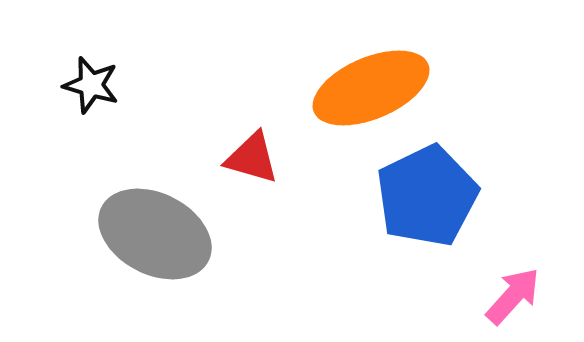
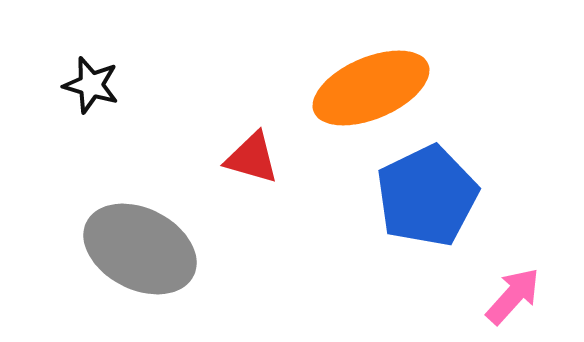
gray ellipse: moved 15 px left, 15 px down
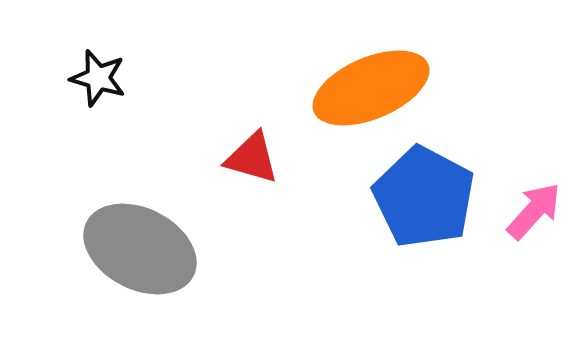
black star: moved 7 px right, 7 px up
blue pentagon: moved 3 px left, 1 px down; rotated 18 degrees counterclockwise
pink arrow: moved 21 px right, 85 px up
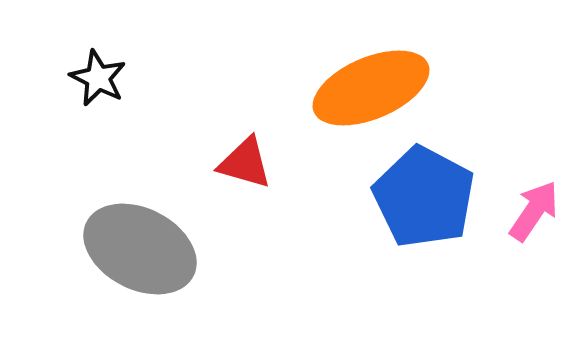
black star: rotated 10 degrees clockwise
red triangle: moved 7 px left, 5 px down
pink arrow: rotated 8 degrees counterclockwise
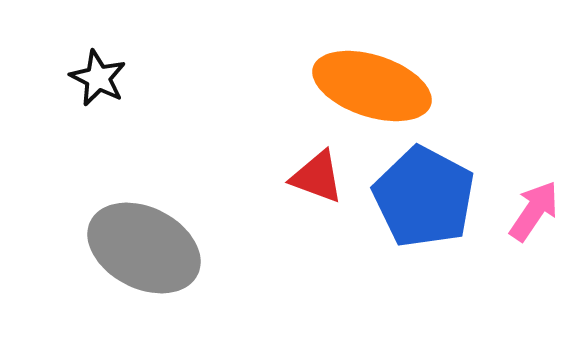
orange ellipse: moved 1 px right, 2 px up; rotated 41 degrees clockwise
red triangle: moved 72 px right, 14 px down; rotated 4 degrees clockwise
gray ellipse: moved 4 px right, 1 px up
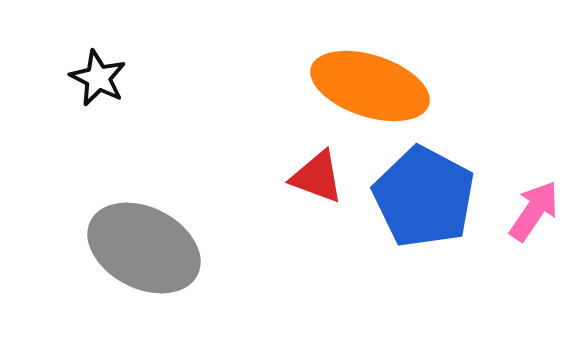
orange ellipse: moved 2 px left
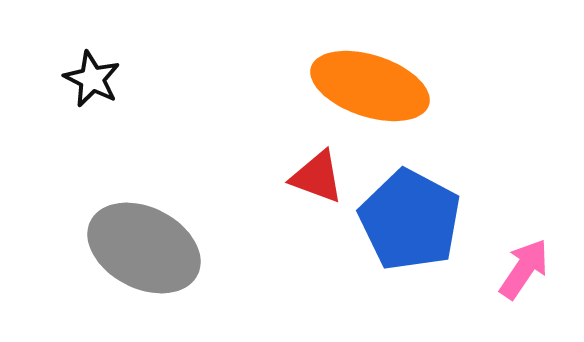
black star: moved 6 px left, 1 px down
blue pentagon: moved 14 px left, 23 px down
pink arrow: moved 10 px left, 58 px down
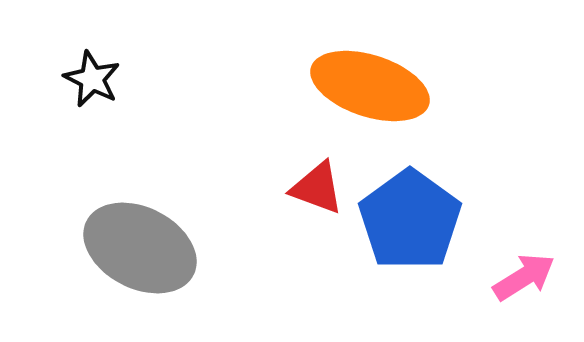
red triangle: moved 11 px down
blue pentagon: rotated 8 degrees clockwise
gray ellipse: moved 4 px left
pink arrow: moved 8 px down; rotated 24 degrees clockwise
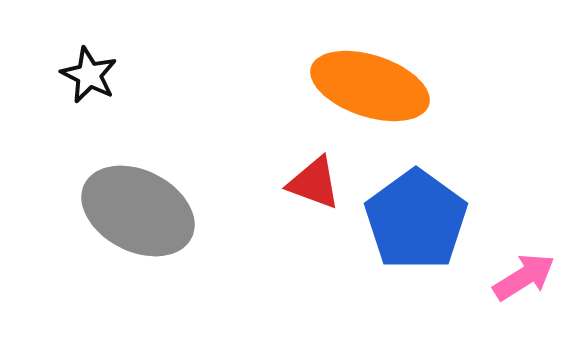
black star: moved 3 px left, 4 px up
red triangle: moved 3 px left, 5 px up
blue pentagon: moved 6 px right
gray ellipse: moved 2 px left, 37 px up
